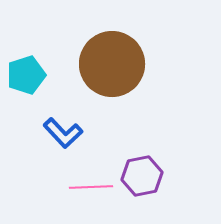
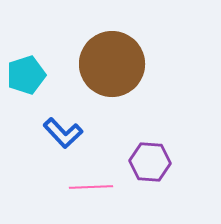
purple hexagon: moved 8 px right, 14 px up; rotated 15 degrees clockwise
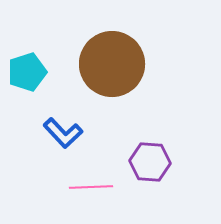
cyan pentagon: moved 1 px right, 3 px up
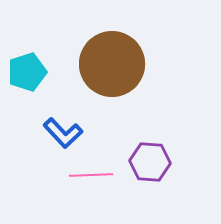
pink line: moved 12 px up
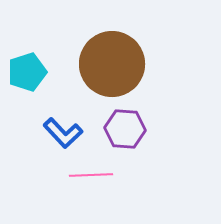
purple hexagon: moved 25 px left, 33 px up
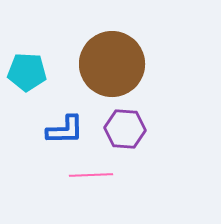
cyan pentagon: rotated 21 degrees clockwise
blue L-shape: moved 2 px right, 3 px up; rotated 48 degrees counterclockwise
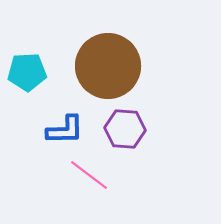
brown circle: moved 4 px left, 2 px down
cyan pentagon: rotated 6 degrees counterclockwise
pink line: moved 2 px left; rotated 39 degrees clockwise
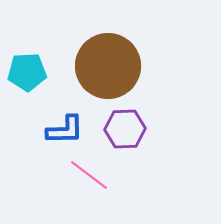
purple hexagon: rotated 6 degrees counterclockwise
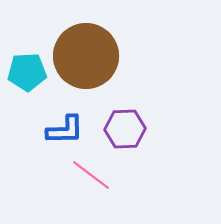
brown circle: moved 22 px left, 10 px up
pink line: moved 2 px right
